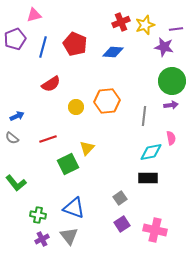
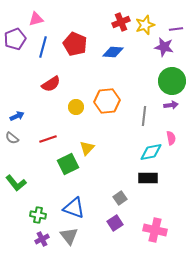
pink triangle: moved 2 px right, 4 px down
purple square: moved 7 px left, 1 px up
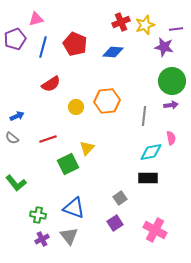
pink cross: rotated 15 degrees clockwise
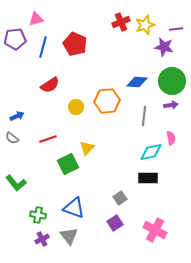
purple pentagon: rotated 15 degrees clockwise
blue diamond: moved 24 px right, 30 px down
red semicircle: moved 1 px left, 1 px down
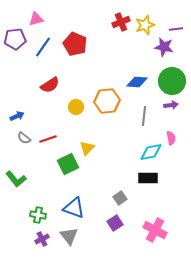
blue line: rotated 20 degrees clockwise
gray semicircle: moved 12 px right
green L-shape: moved 4 px up
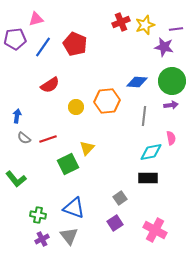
blue arrow: rotated 56 degrees counterclockwise
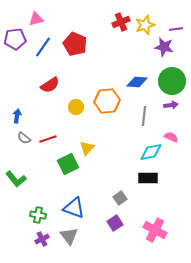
pink semicircle: moved 1 px up; rotated 56 degrees counterclockwise
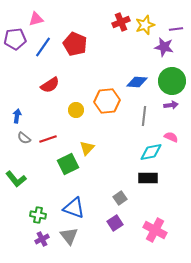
yellow circle: moved 3 px down
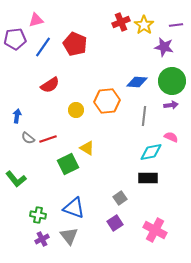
pink triangle: moved 1 px down
yellow star: moved 1 px left; rotated 18 degrees counterclockwise
purple line: moved 4 px up
gray semicircle: moved 4 px right
yellow triangle: rotated 42 degrees counterclockwise
